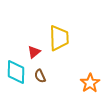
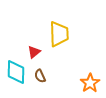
yellow trapezoid: moved 4 px up
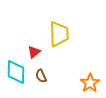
brown semicircle: moved 1 px right
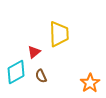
cyan diamond: rotated 60 degrees clockwise
